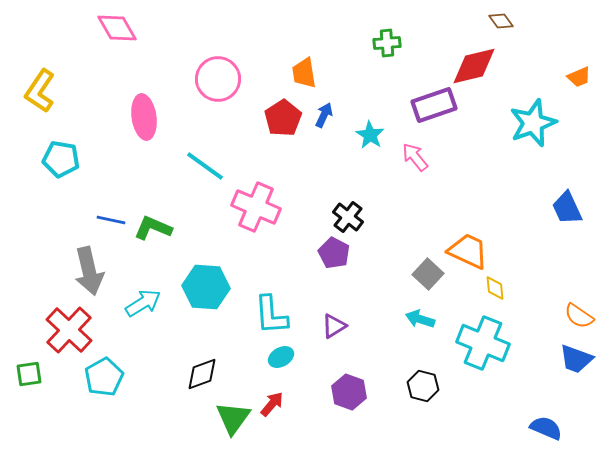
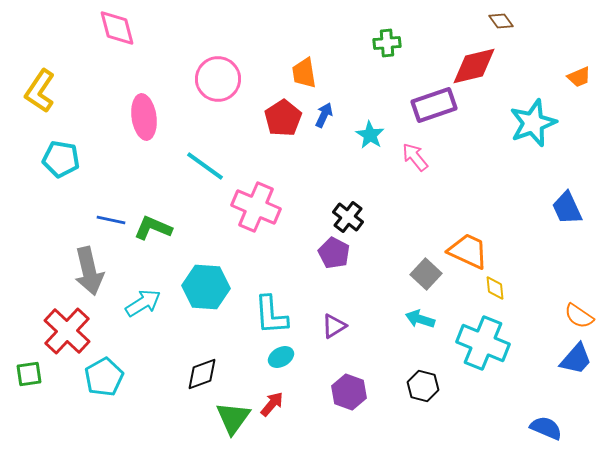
pink diamond at (117, 28): rotated 15 degrees clockwise
gray square at (428, 274): moved 2 px left
red cross at (69, 330): moved 2 px left, 1 px down
blue trapezoid at (576, 359): rotated 69 degrees counterclockwise
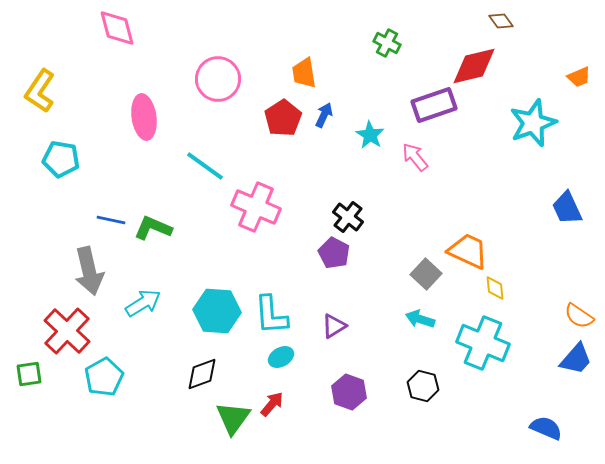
green cross at (387, 43): rotated 32 degrees clockwise
cyan hexagon at (206, 287): moved 11 px right, 24 px down
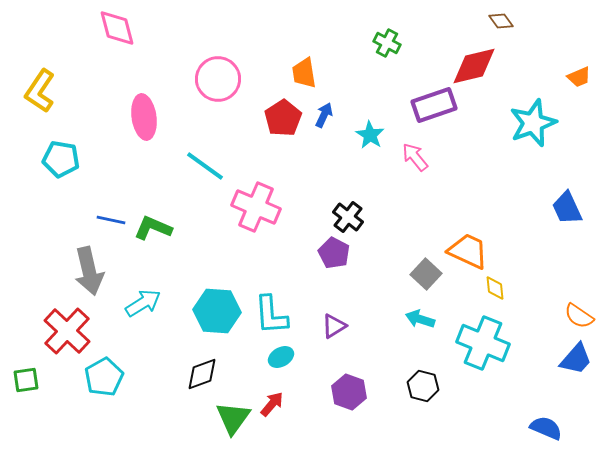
green square at (29, 374): moved 3 px left, 6 px down
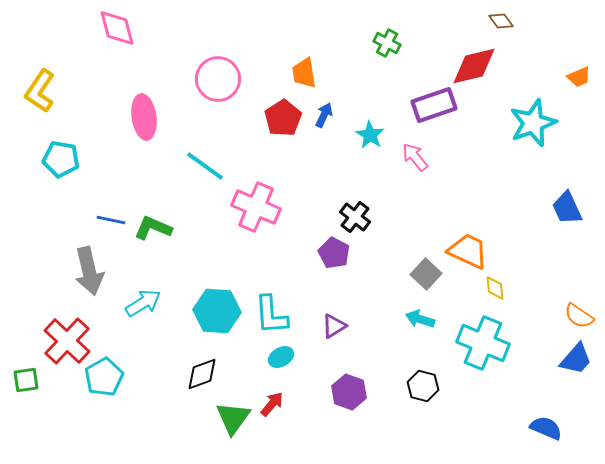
black cross at (348, 217): moved 7 px right
red cross at (67, 331): moved 10 px down
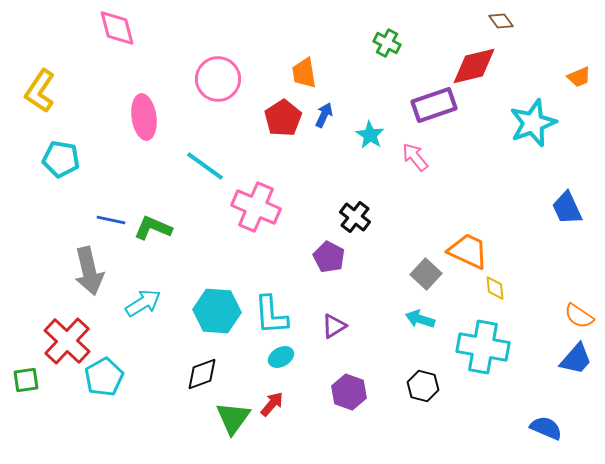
purple pentagon at (334, 253): moved 5 px left, 4 px down
cyan cross at (483, 343): moved 4 px down; rotated 12 degrees counterclockwise
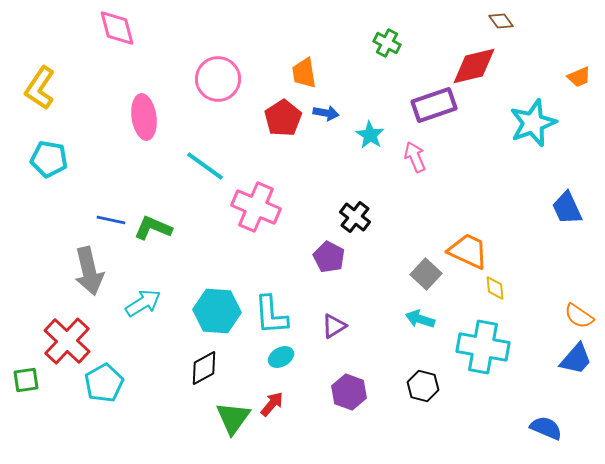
yellow L-shape at (40, 91): moved 3 px up
blue arrow at (324, 115): moved 2 px right, 2 px up; rotated 75 degrees clockwise
pink arrow at (415, 157): rotated 16 degrees clockwise
cyan pentagon at (61, 159): moved 12 px left
black diamond at (202, 374): moved 2 px right, 6 px up; rotated 9 degrees counterclockwise
cyan pentagon at (104, 377): moved 6 px down
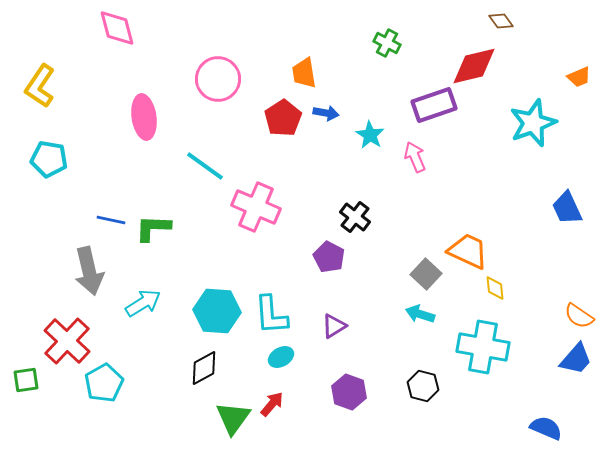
yellow L-shape at (40, 88): moved 2 px up
green L-shape at (153, 228): rotated 21 degrees counterclockwise
cyan arrow at (420, 319): moved 5 px up
